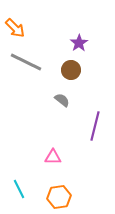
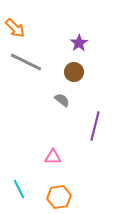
brown circle: moved 3 px right, 2 px down
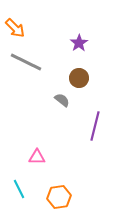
brown circle: moved 5 px right, 6 px down
pink triangle: moved 16 px left
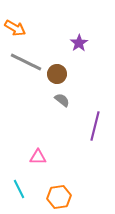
orange arrow: rotated 15 degrees counterclockwise
brown circle: moved 22 px left, 4 px up
pink triangle: moved 1 px right
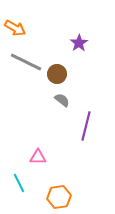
purple line: moved 9 px left
cyan line: moved 6 px up
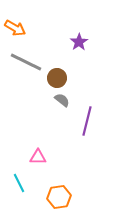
purple star: moved 1 px up
brown circle: moved 4 px down
purple line: moved 1 px right, 5 px up
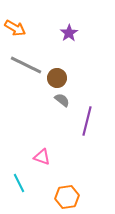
purple star: moved 10 px left, 9 px up
gray line: moved 3 px down
pink triangle: moved 4 px right; rotated 18 degrees clockwise
orange hexagon: moved 8 px right
